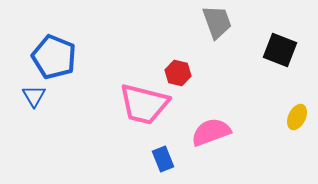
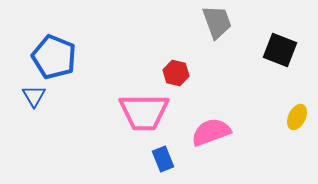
red hexagon: moved 2 px left
pink trapezoid: moved 8 px down; rotated 14 degrees counterclockwise
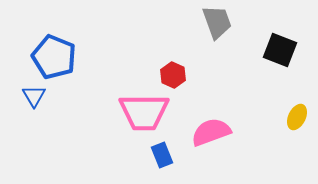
red hexagon: moved 3 px left, 2 px down; rotated 10 degrees clockwise
blue rectangle: moved 1 px left, 4 px up
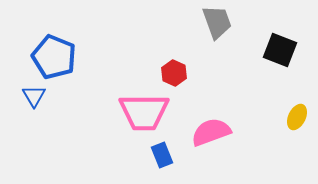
red hexagon: moved 1 px right, 2 px up
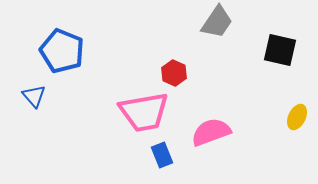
gray trapezoid: rotated 54 degrees clockwise
black square: rotated 8 degrees counterclockwise
blue pentagon: moved 8 px right, 6 px up
blue triangle: rotated 10 degrees counterclockwise
pink trapezoid: rotated 10 degrees counterclockwise
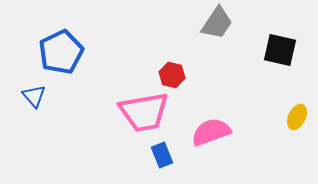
gray trapezoid: moved 1 px down
blue pentagon: moved 1 px left, 1 px down; rotated 24 degrees clockwise
red hexagon: moved 2 px left, 2 px down; rotated 10 degrees counterclockwise
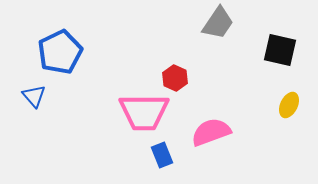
gray trapezoid: moved 1 px right
blue pentagon: moved 1 px left
red hexagon: moved 3 px right, 3 px down; rotated 10 degrees clockwise
pink trapezoid: rotated 10 degrees clockwise
yellow ellipse: moved 8 px left, 12 px up
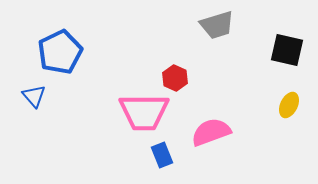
gray trapezoid: moved 1 px left, 2 px down; rotated 39 degrees clockwise
black square: moved 7 px right
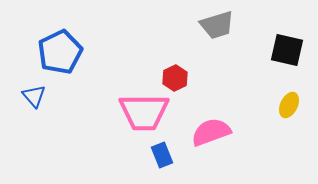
red hexagon: rotated 10 degrees clockwise
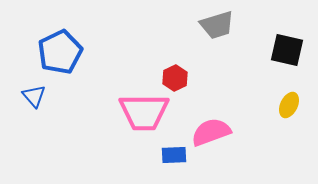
blue rectangle: moved 12 px right; rotated 70 degrees counterclockwise
